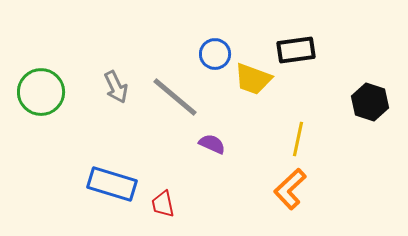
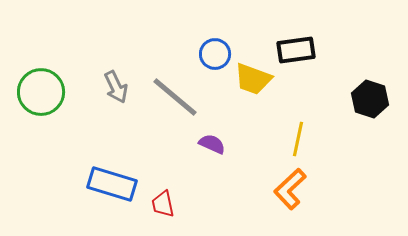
black hexagon: moved 3 px up
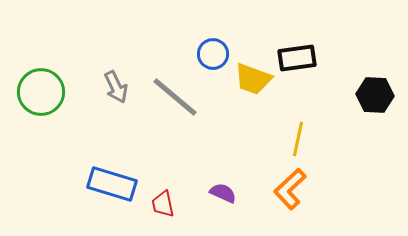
black rectangle: moved 1 px right, 8 px down
blue circle: moved 2 px left
black hexagon: moved 5 px right, 4 px up; rotated 15 degrees counterclockwise
purple semicircle: moved 11 px right, 49 px down
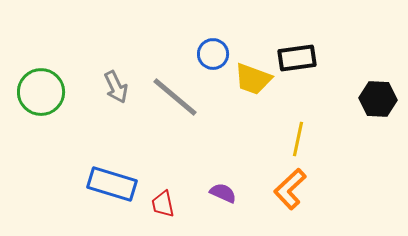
black hexagon: moved 3 px right, 4 px down
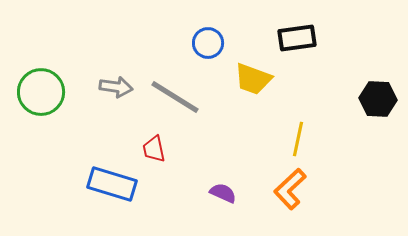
blue circle: moved 5 px left, 11 px up
black rectangle: moved 20 px up
gray arrow: rotated 56 degrees counterclockwise
gray line: rotated 8 degrees counterclockwise
red trapezoid: moved 9 px left, 55 px up
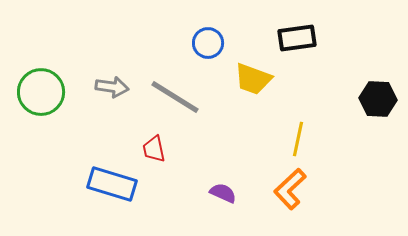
gray arrow: moved 4 px left
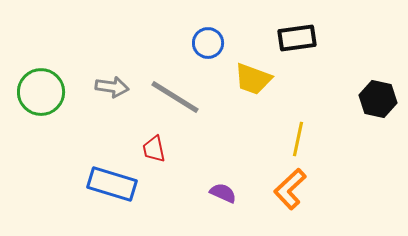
black hexagon: rotated 9 degrees clockwise
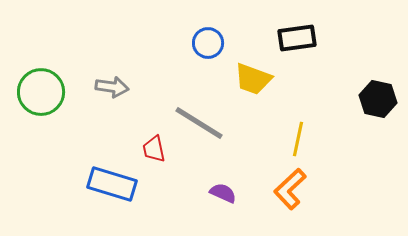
gray line: moved 24 px right, 26 px down
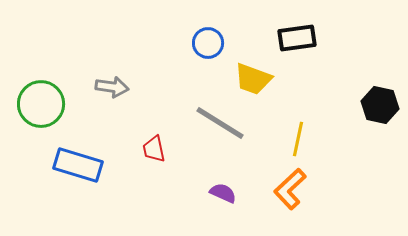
green circle: moved 12 px down
black hexagon: moved 2 px right, 6 px down
gray line: moved 21 px right
blue rectangle: moved 34 px left, 19 px up
